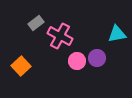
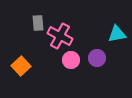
gray rectangle: moved 2 px right; rotated 56 degrees counterclockwise
pink circle: moved 6 px left, 1 px up
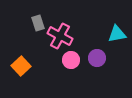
gray rectangle: rotated 14 degrees counterclockwise
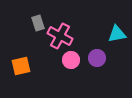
orange square: rotated 30 degrees clockwise
